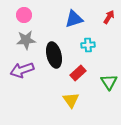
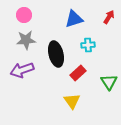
black ellipse: moved 2 px right, 1 px up
yellow triangle: moved 1 px right, 1 px down
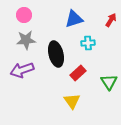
red arrow: moved 2 px right, 3 px down
cyan cross: moved 2 px up
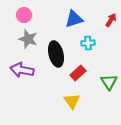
gray star: moved 2 px right, 1 px up; rotated 24 degrees clockwise
purple arrow: rotated 30 degrees clockwise
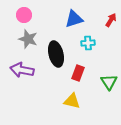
red rectangle: rotated 28 degrees counterclockwise
yellow triangle: rotated 42 degrees counterclockwise
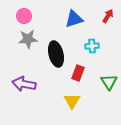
pink circle: moved 1 px down
red arrow: moved 3 px left, 4 px up
gray star: rotated 24 degrees counterclockwise
cyan cross: moved 4 px right, 3 px down
purple arrow: moved 2 px right, 14 px down
yellow triangle: rotated 48 degrees clockwise
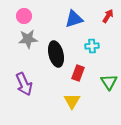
purple arrow: rotated 125 degrees counterclockwise
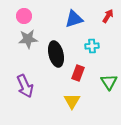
purple arrow: moved 1 px right, 2 px down
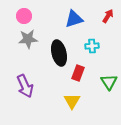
black ellipse: moved 3 px right, 1 px up
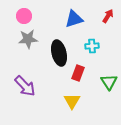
purple arrow: rotated 20 degrees counterclockwise
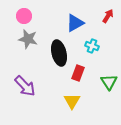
blue triangle: moved 1 px right, 4 px down; rotated 12 degrees counterclockwise
gray star: rotated 18 degrees clockwise
cyan cross: rotated 24 degrees clockwise
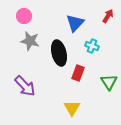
blue triangle: rotated 18 degrees counterclockwise
gray star: moved 2 px right, 2 px down
yellow triangle: moved 7 px down
